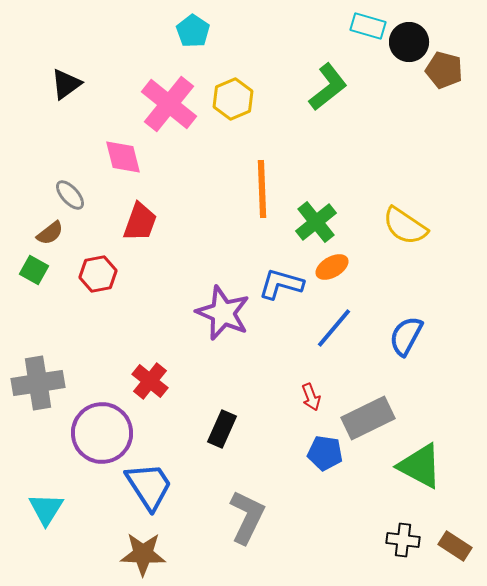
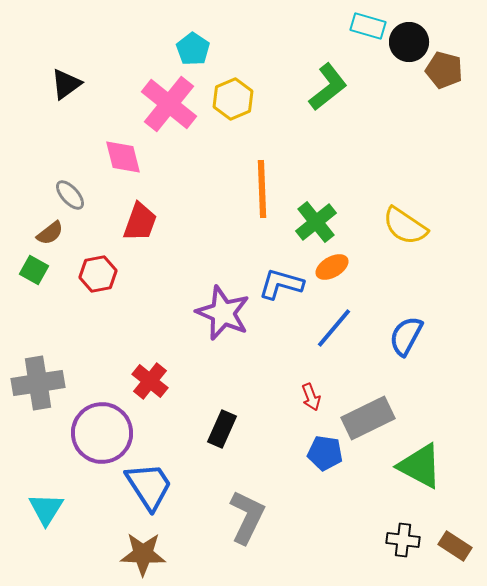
cyan pentagon: moved 18 px down
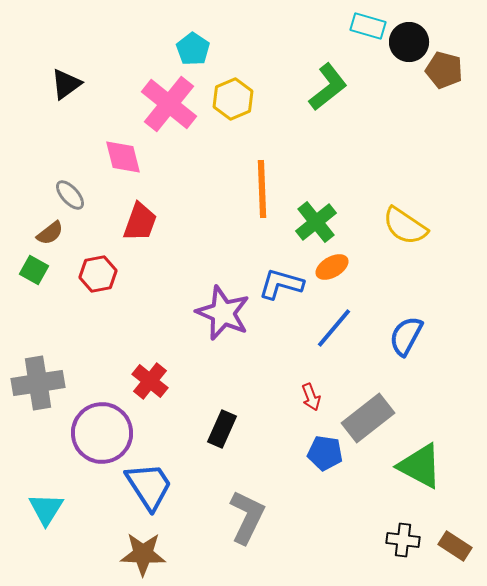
gray rectangle: rotated 12 degrees counterclockwise
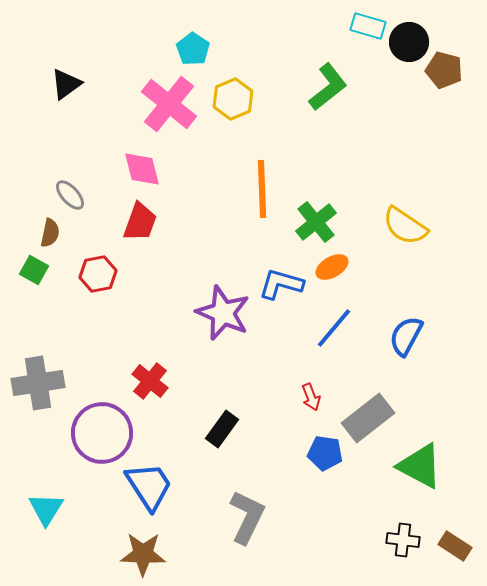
pink diamond: moved 19 px right, 12 px down
brown semicircle: rotated 40 degrees counterclockwise
black rectangle: rotated 12 degrees clockwise
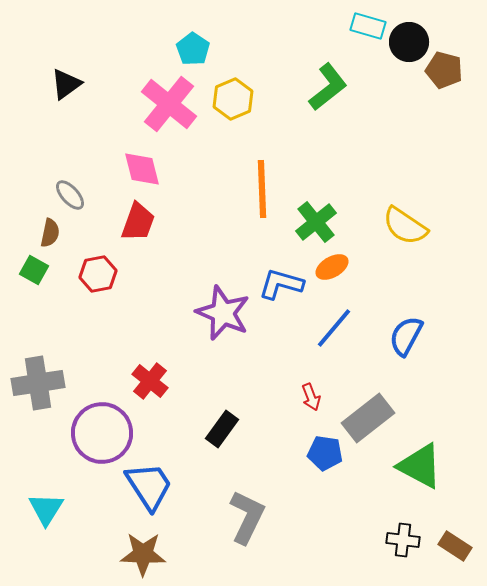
red trapezoid: moved 2 px left
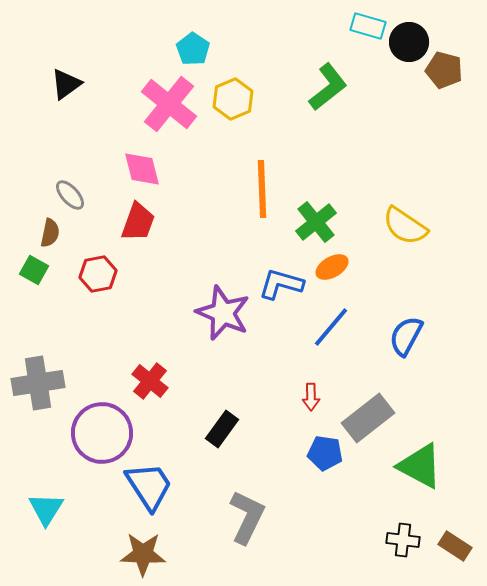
blue line: moved 3 px left, 1 px up
red arrow: rotated 20 degrees clockwise
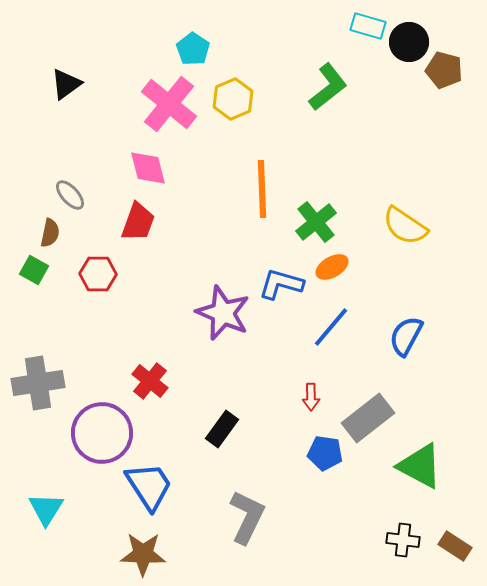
pink diamond: moved 6 px right, 1 px up
red hexagon: rotated 12 degrees clockwise
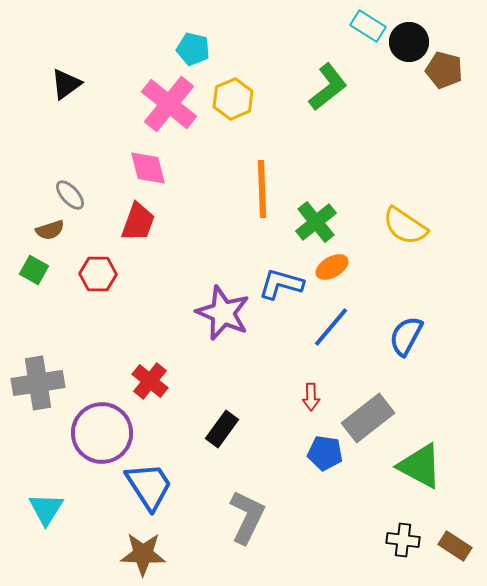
cyan rectangle: rotated 16 degrees clockwise
cyan pentagon: rotated 20 degrees counterclockwise
brown semicircle: moved 3 px up; rotated 60 degrees clockwise
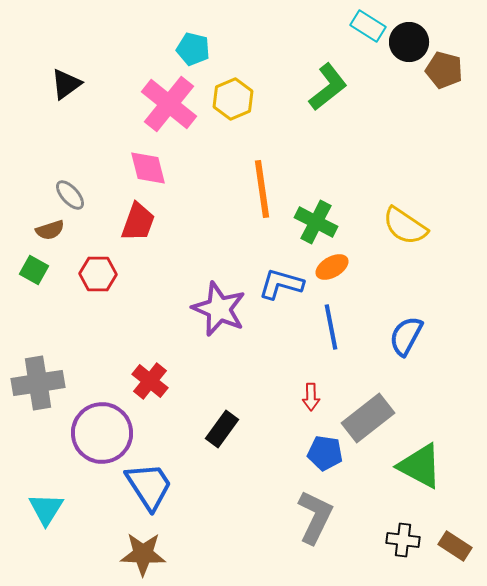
orange line: rotated 6 degrees counterclockwise
green cross: rotated 24 degrees counterclockwise
purple star: moved 4 px left, 4 px up
blue line: rotated 51 degrees counterclockwise
gray L-shape: moved 68 px right
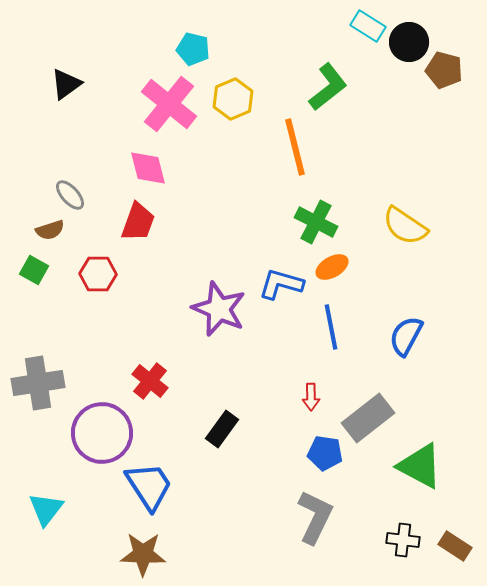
orange line: moved 33 px right, 42 px up; rotated 6 degrees counterclockwise
cyan triangle: rotated 6 degrees clockwise
